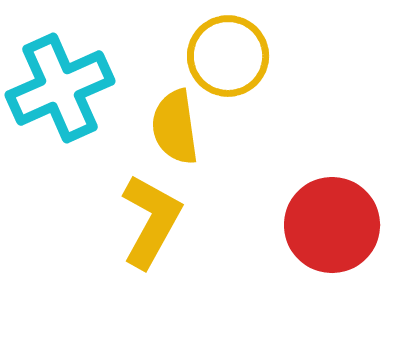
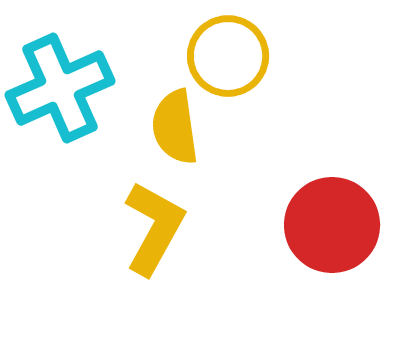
yellow L-shape: moved 3 px right, 7 px down
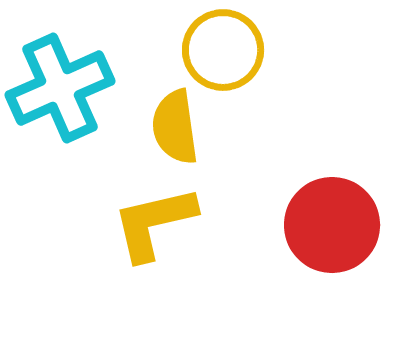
yellow circle: moved 5 px left, 6 px up
yellow L-shape: moved 5 px up; rotated 132 degrees counterclockwise
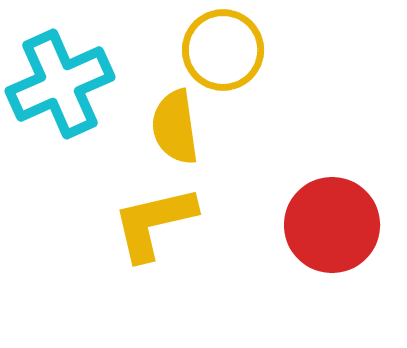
cyan cross: moved 4 px up
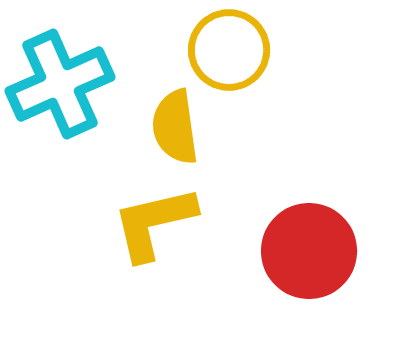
yellow circle: moved 6 px right
red circle: moved 23 px left, 26 px down
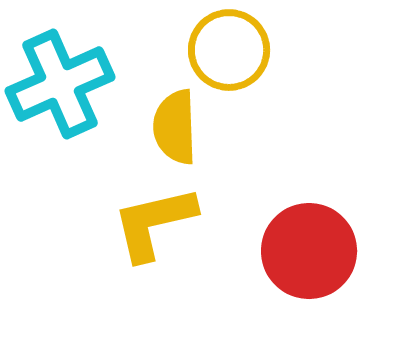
yellow semicircle: rotated 6 degrees clockwise
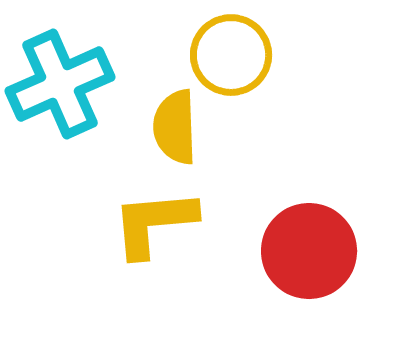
yellow circle: moved 2 px right, 5 px down
yellow L-shape: rotated 8 degrees clockwise
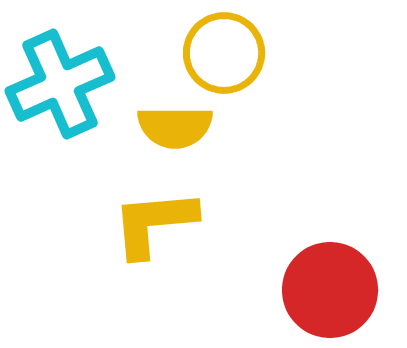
yellow circle: moved 7 px left, 2 px up
yellow semicircle: rotated 88 degrees counterclockwise
red circle: moved 21 px right, 39 px down
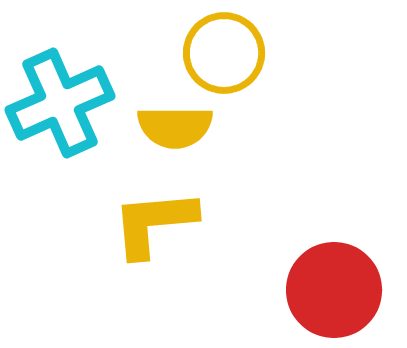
cyan cross: moved 19 px down
red circle: moved 4 px right
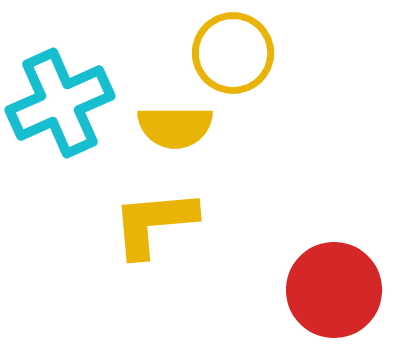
yellow circle: moved 9 px right
